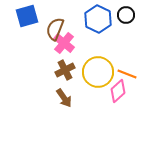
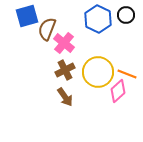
brown semicircle: moved 8 px left
brown arrow: moved 1 px right, 1 px up
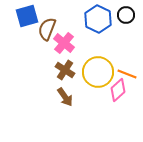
brown cross: rotated 30 degrees counterclockwise
pink diamond: moved 1 px up
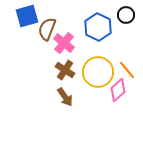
blue hexagon: moved 8 px down
orange line: moved 4 px up; rotated 30 degrees clockwise
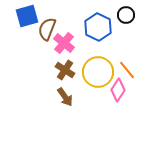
pink diamond: rotated 15 degrees counterclockwise
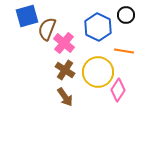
orange line: moved 3 px left, 19 px up; rotated 42 degrees counterclockwise
